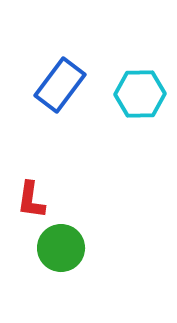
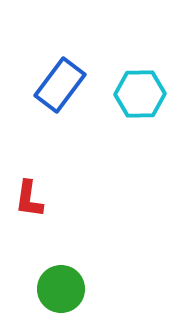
red L-shape: moved 2 px left, 1 px up
green circle: moved 41 px down
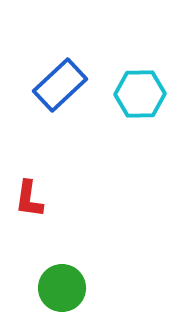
blue rectangle: rotated 10 degrees clockwise
green circle: moved 1 px right, 1 px up
